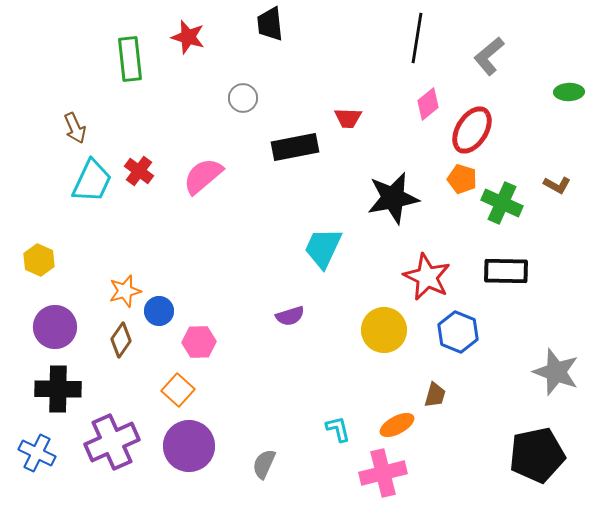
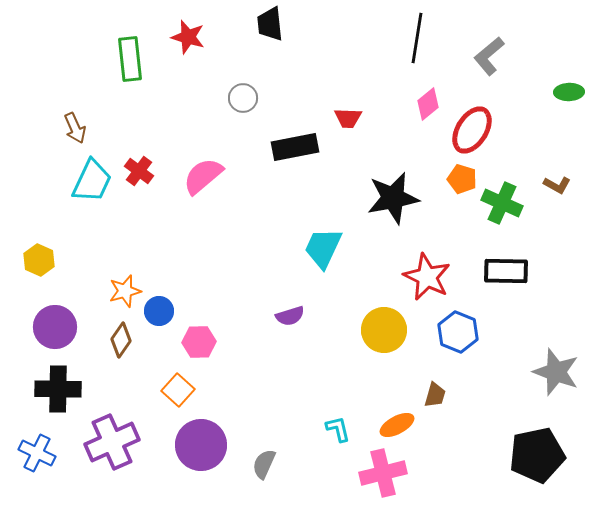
purple circle at (189, 446): moved 12 px right, 1 px up
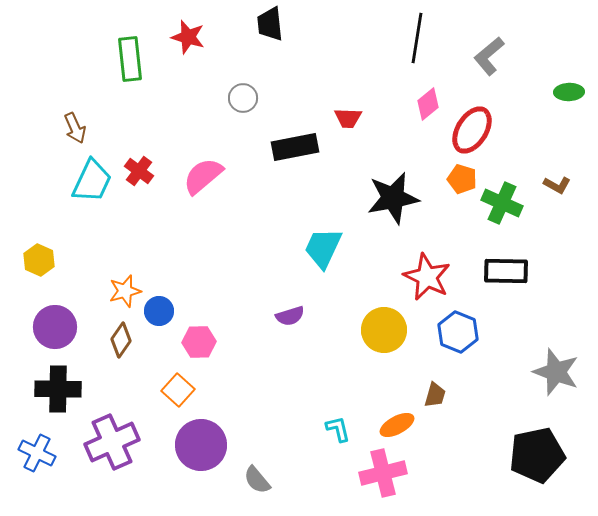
gray semicircle at (264, 464): moved 7 px left, 16 px down; rotated 64 degrees counterclockwise
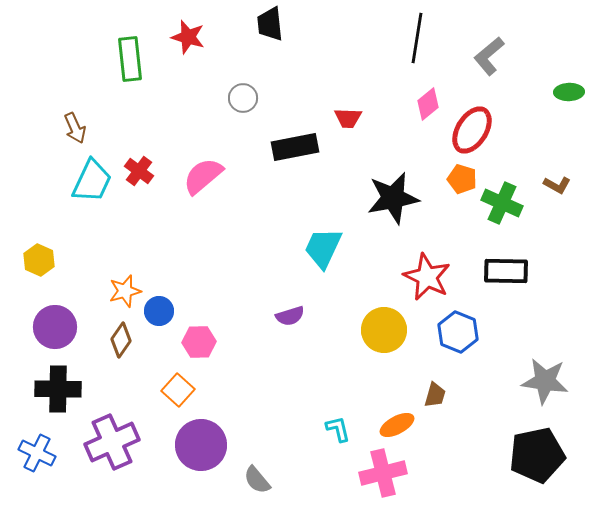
gray star at (556, 372): moved 11 px left, 9 px down; rotated 12 degrees counterclockwise
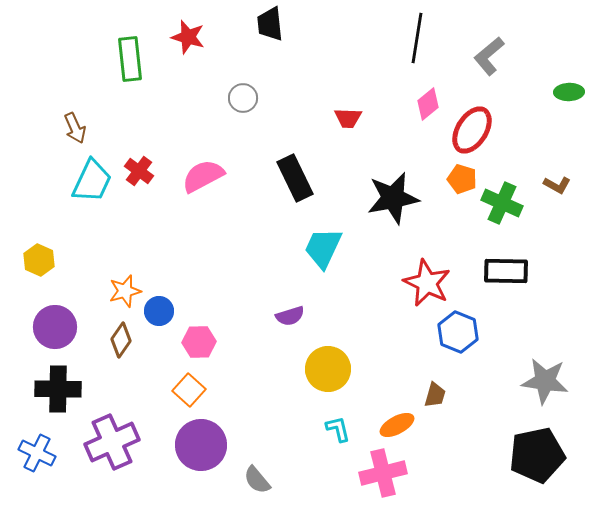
black rectangle at (295, 147): moved 31 px down; rotated 75 degrees clockwise
pink semicircle at (203, 176): rotated 12 degrees clockwise
red star at (427, 277): moved 6 px down
yellow circle at (384, 330): moved 56 px left, 39 px down
orange square at (178, 390): moved 11 px right
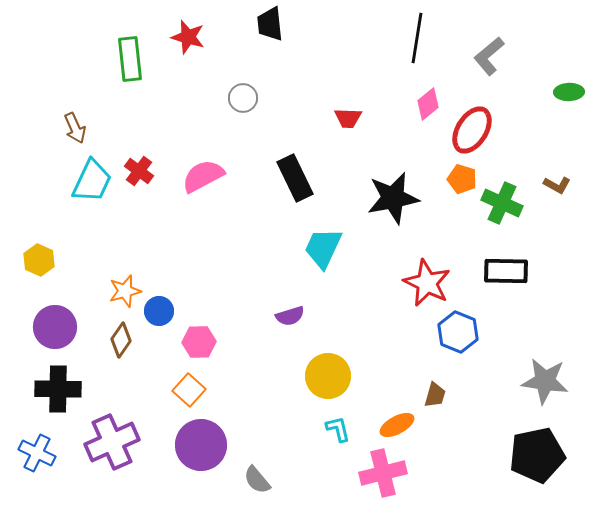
yellow circle at (328, 369): moved 7 px down
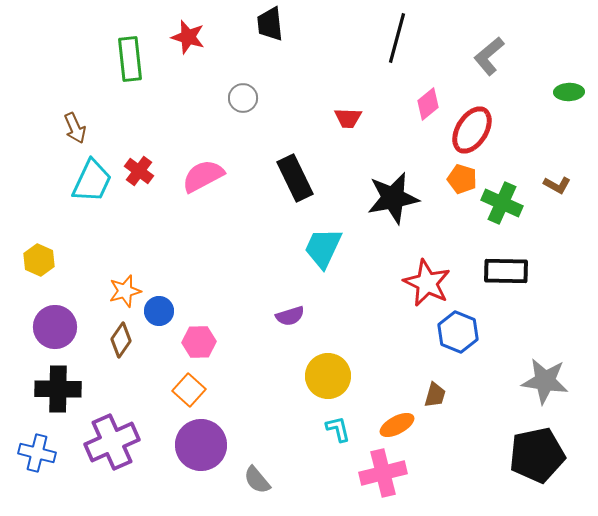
black line at (417, 38): moved 20 px left; rotated 6 degrees clockwise
blue cross at (37, 453): rotated 12 degrees counterclockwise
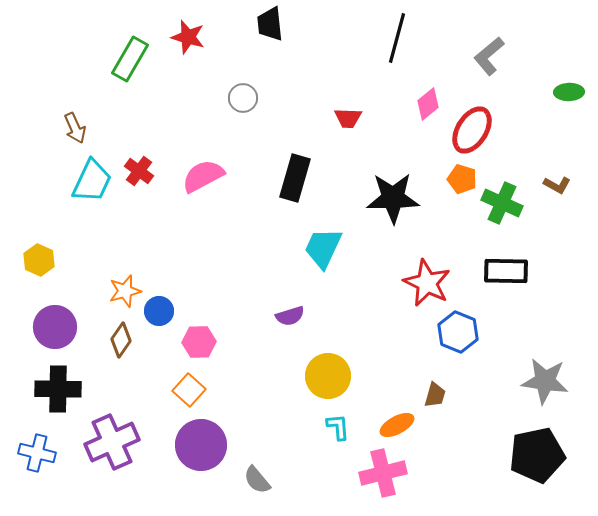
green rectangle at (130, 59): rotated 36 degrees clockwise
black rectangle at (295, 178): rotated 42 degrees clockwise
black star at (393, 198): rotated 10 degrees clockwise
cyan L-shape at (338, 429): moved 2 px up; rotated 8 degrees clockwise
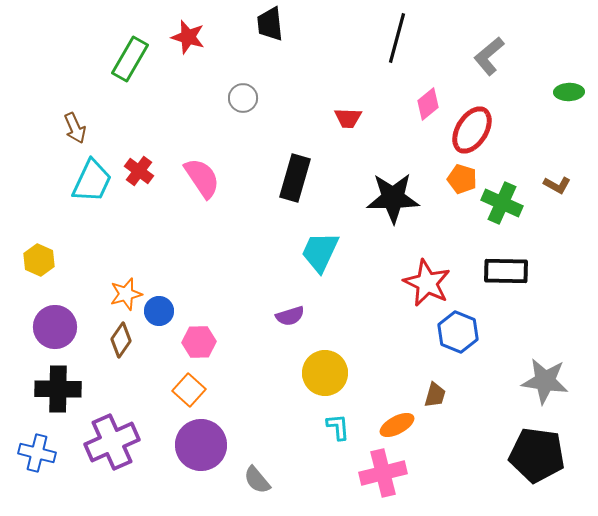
pink semicircle at (203, 176): moved 1 px left, 2 px down; rotated 84 degrees clockwise
cyan trapezoid at (323, 248): moved 3 px left, 4 px down
orange star at (125, 291): moved 1 px right, 3 px down
yellow circle at (328, 376): moved 3 px left, 3 px up
black pentagon at (537, 455): rotated 20 degrees clockwise
